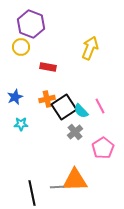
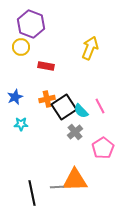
red rectangle: moved 2 px left, 1 px up
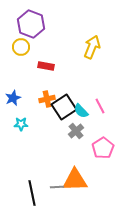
yellow arrow: moved 2 px right, 1 px up
blue star: moved 2 px left, 1 px down
gray cross: moved 1 px right, 1 px up
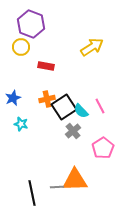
yellow arrow: rotated 35 degrees clockwise
cyan star: rotated 16 degrees clockwise
gray cross: moved 3 px left
